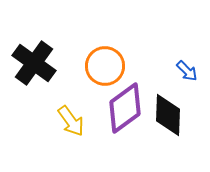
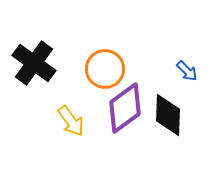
orange circle: moved 3 px down
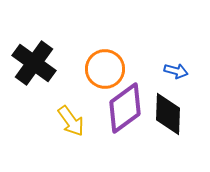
blue arrow: moved 11 px left; rotated 30 degrees counterclockwise
black diamond: moved 1 px up
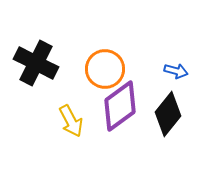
black cross: moved 2 px right; rotated 9 degrees counterclockwise
purple diamond: moved 5 px left, 2 px up
black diamond: rotated 36 degrees clockwise
yellow arrow: rotated 8 degrees clockwise
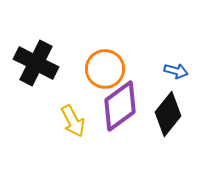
yellow arrow: moved 2 px right
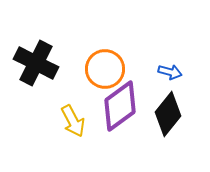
blue arrow: moved 6 px left, 1 px down
